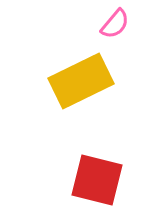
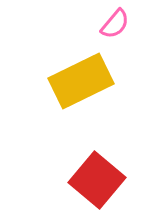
red square: rotated 26 degrees clockwise
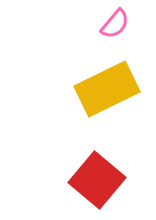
yellow rectangle: moved 26 px right, 8 px down
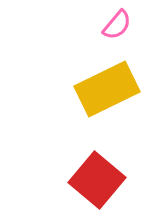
pink semicircle: moved 2 px right, 1 px down
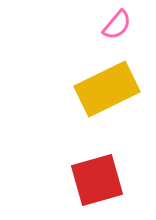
red square: rotated 34 degrees clockwise
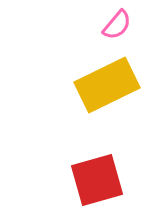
yellow rectangle: moved 4 px up
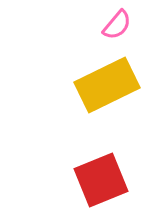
red square: moved 4 px right; rotated 6 degrees counterclockwise
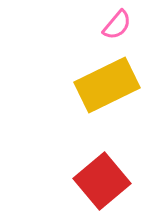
red square: moved 1 px right, 1 px down; rotated 18 degrees counterclockwise
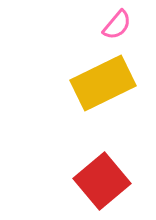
yellow rectangle: moved 4 px left, 2 px up
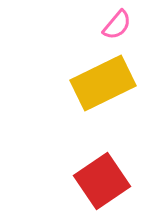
red square: rotated 6 degrees clockwise
